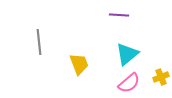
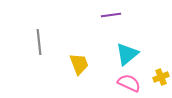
purple line: moved 8 px left; rotated 12 degrees counterclockwise
pink semicircle: rotated 115 degrees counterclockwise
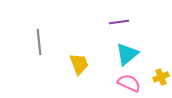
purple line: moved 8 px right, 7 px down
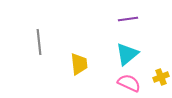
purple line: moved 9 px right, 3 px up
yellow trapezoid: rotated 15 degrees clockwise
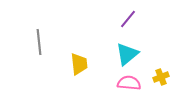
purple line: rotated 42 degrees counterclockwise
pink semicircle: rotated 20 degrees counterclockwise
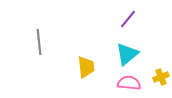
yellow trapezoid: moved 7 px right, 3 px down
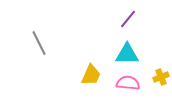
gray line: moved 1 px down; rotated 20 degrees counterclockwise
cyan triangle: rotated 40 degrees clockwise
yellow trapezoid: moved 5 px right, 8 px down; rotated 30 degrees clockwise
pink semicircle: moved 1 px left
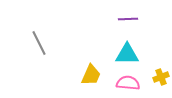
purple line: rotated 48 degrees clockwise
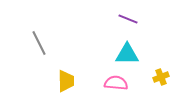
purple line: rotated 24 degrees clockwise
yellow trapezoid: moved 25 px left, 6 px down; rotated 25 degrees counterclockwise
pink semicircle: moved 12 px left
